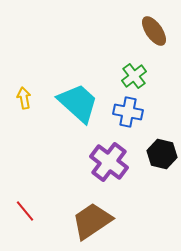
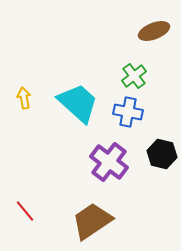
brown ellipse: rotated 76 degrees counterclockwise
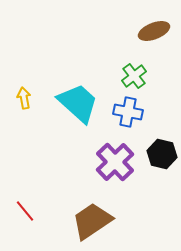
purple cross: moved 6 px right; rotated 9 degrees clockwise
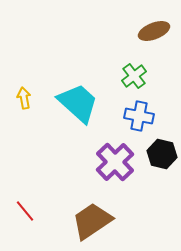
blue cross: moved 11 px right, 4 px down
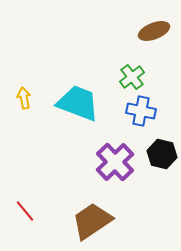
green cross: moved 2 px left, 1 px down
cyan trapezoid: rotated 21 degrees counterclockwise
blue cross: moved 2 px right, 5 px up
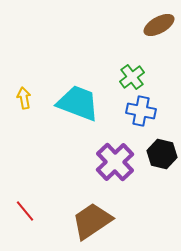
brown ellipse: moved 5 px right, 6 px up; rotated 8 degrees counterclockwise
